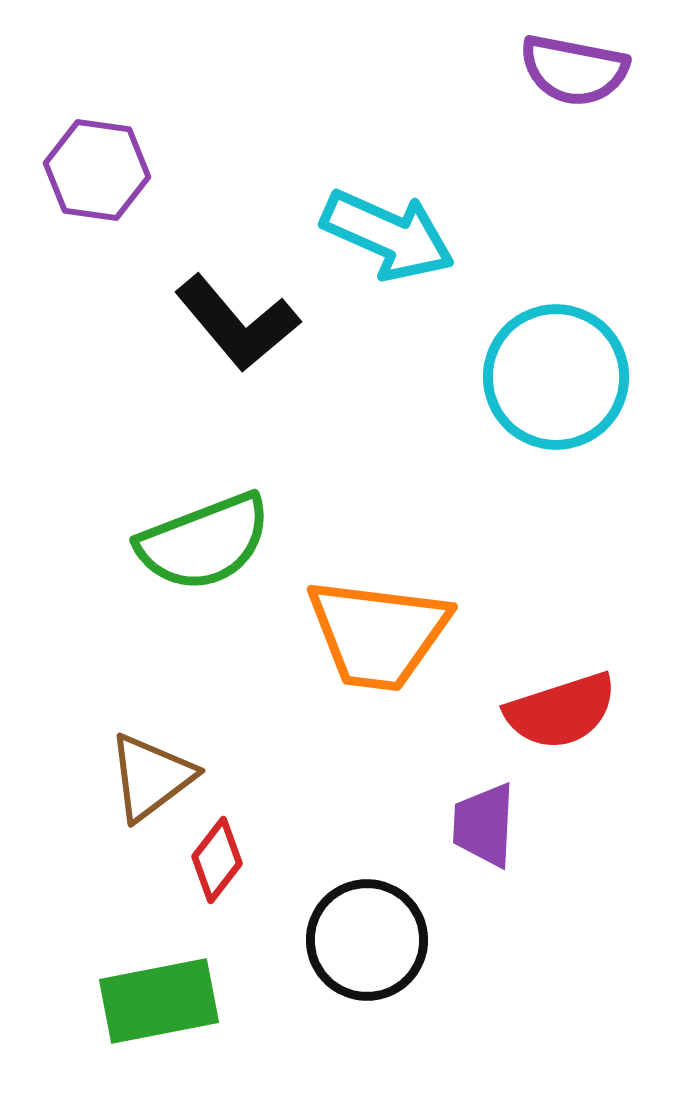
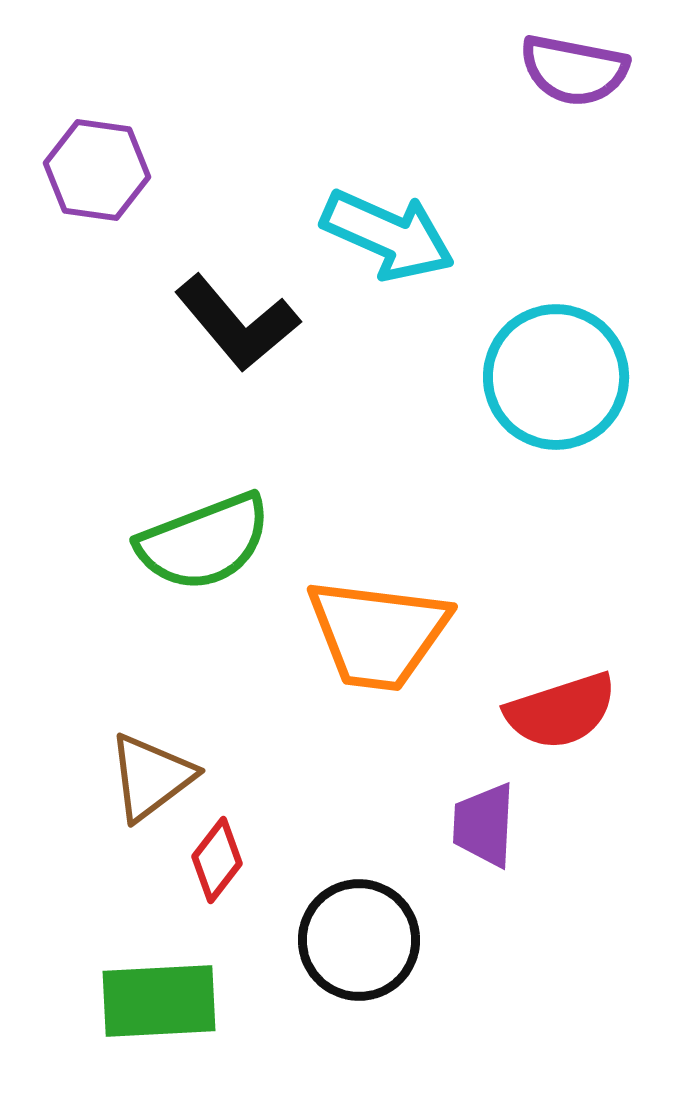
black circle: moved 8 px left
green rectangle: rotated 8 degrees clockwise
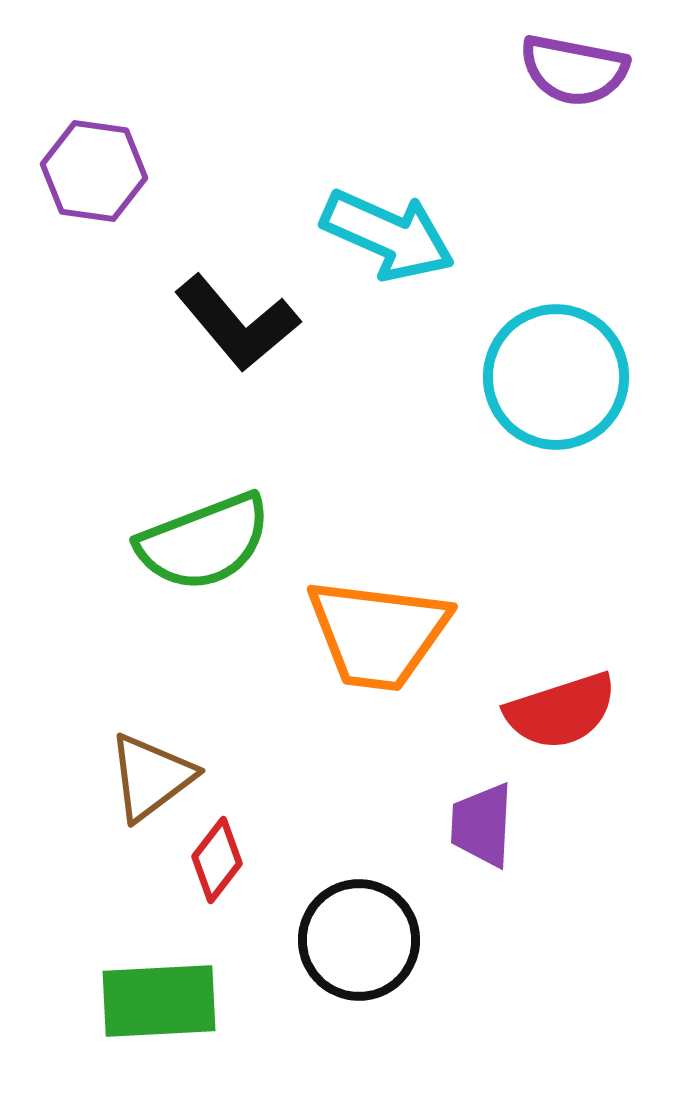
purple hexagon: moved 3 px left, 1 px down
purple trapezoid: moved 2 px left
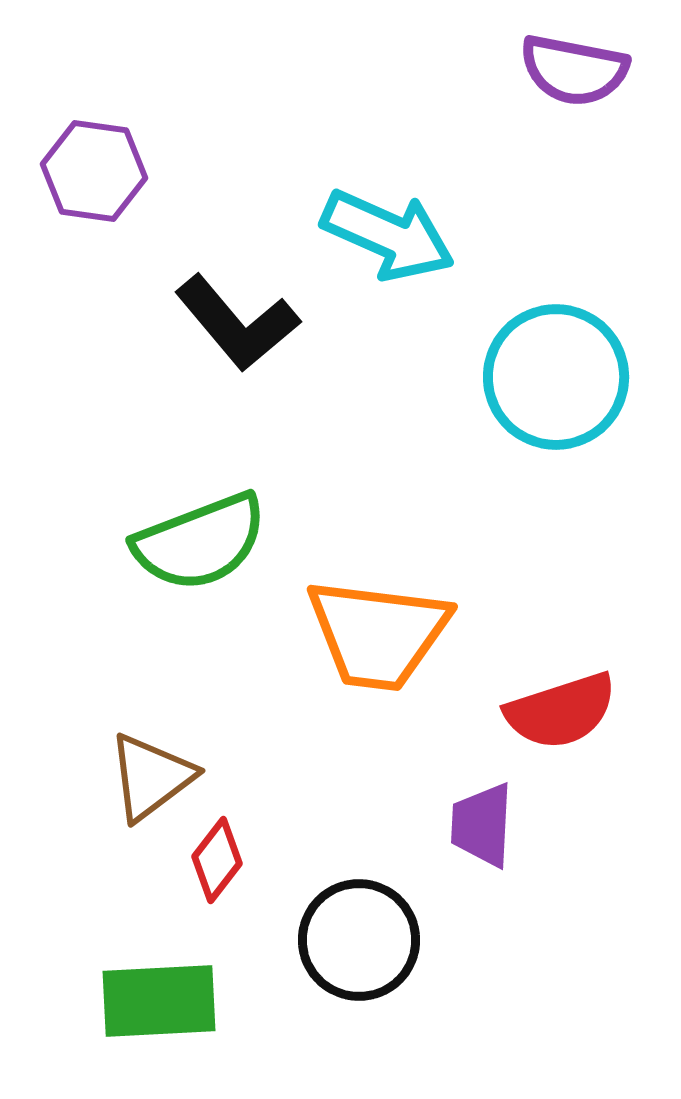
green semicircle: moved 4 px left
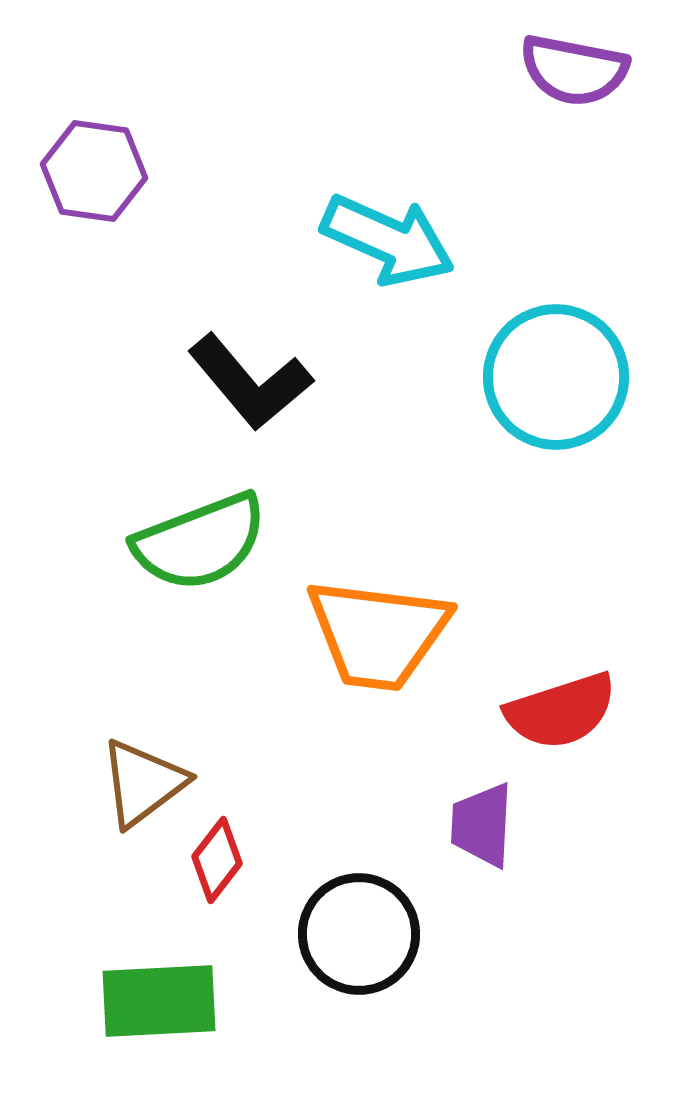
cyan arrow: moved 5 px down
black L-shape: moved 13 px right, 59 px down
brown triangle: moved 8 px left, 6 px down
black circle: moved 6 px up
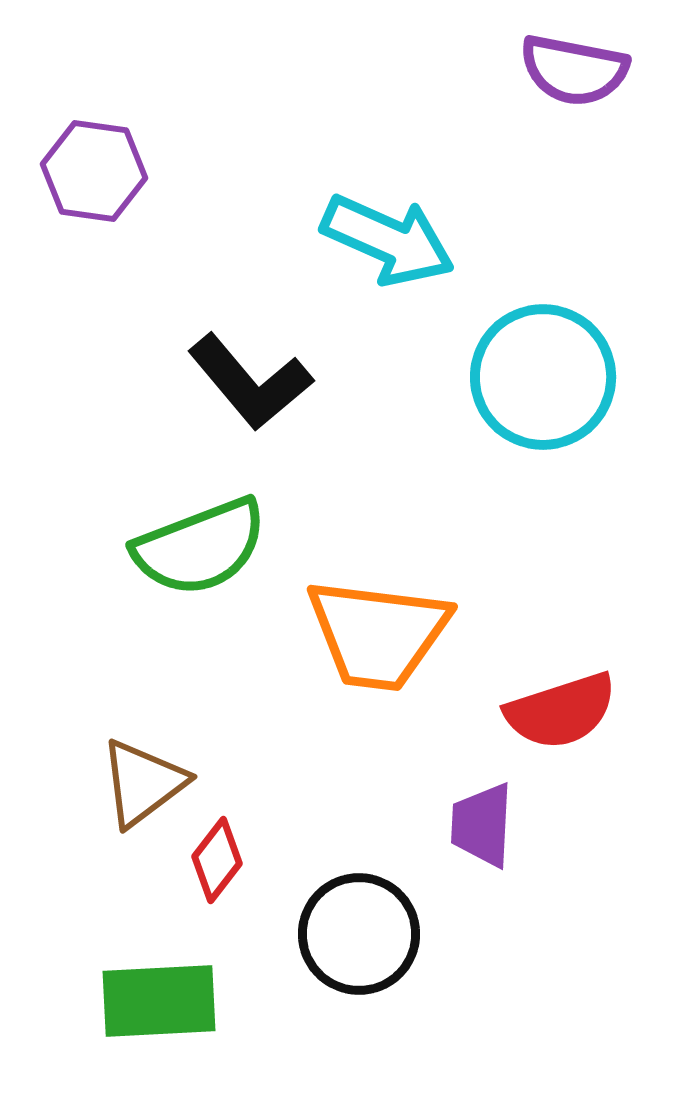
cyan circle: moved 13 px left
green semicircle: moved 5 px down
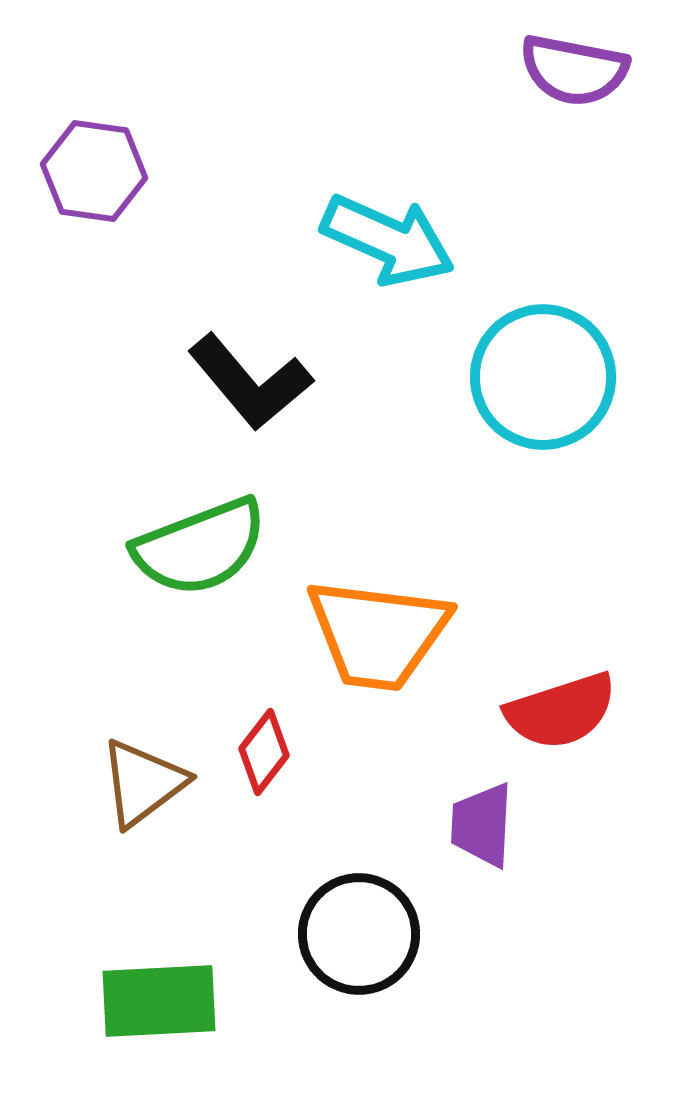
red diamond: moved 47 px right, 108 px up
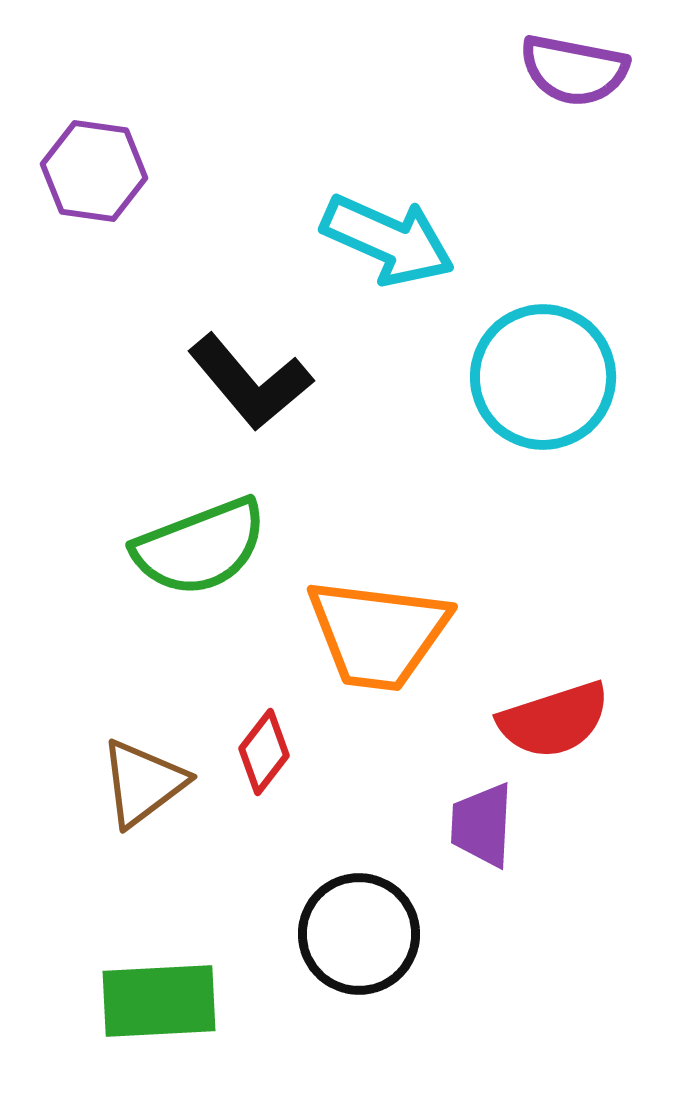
red semicircle: moved 7 px left, 9 px down
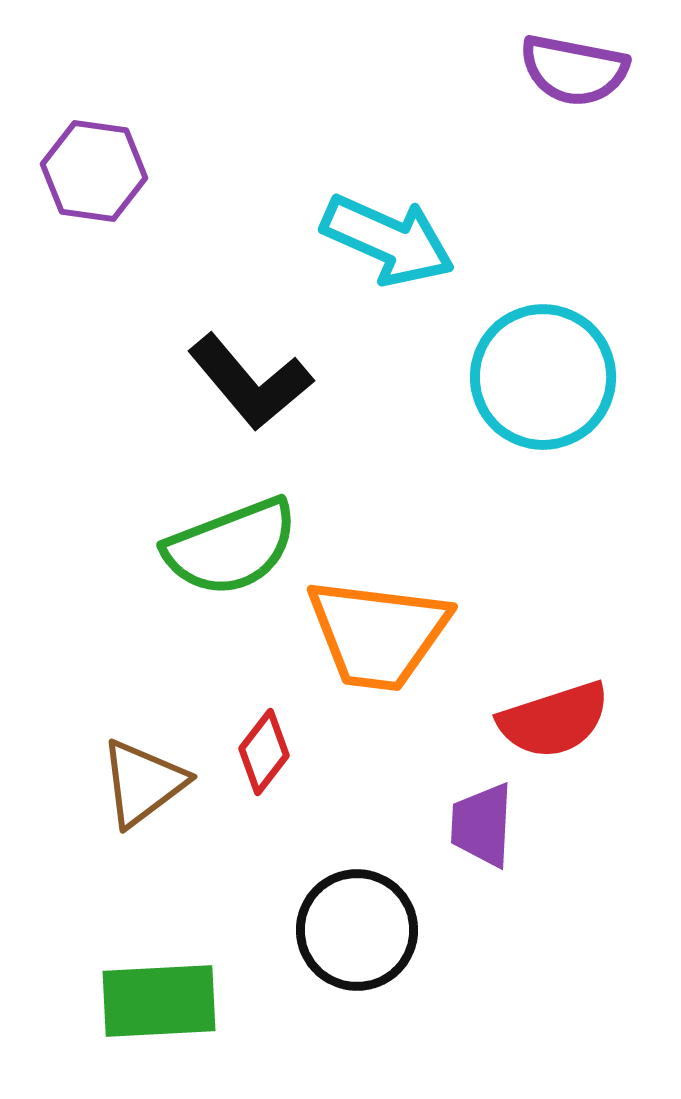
green semicircle: moved 31 px right
black circle: moved 2 px left, 4 px up
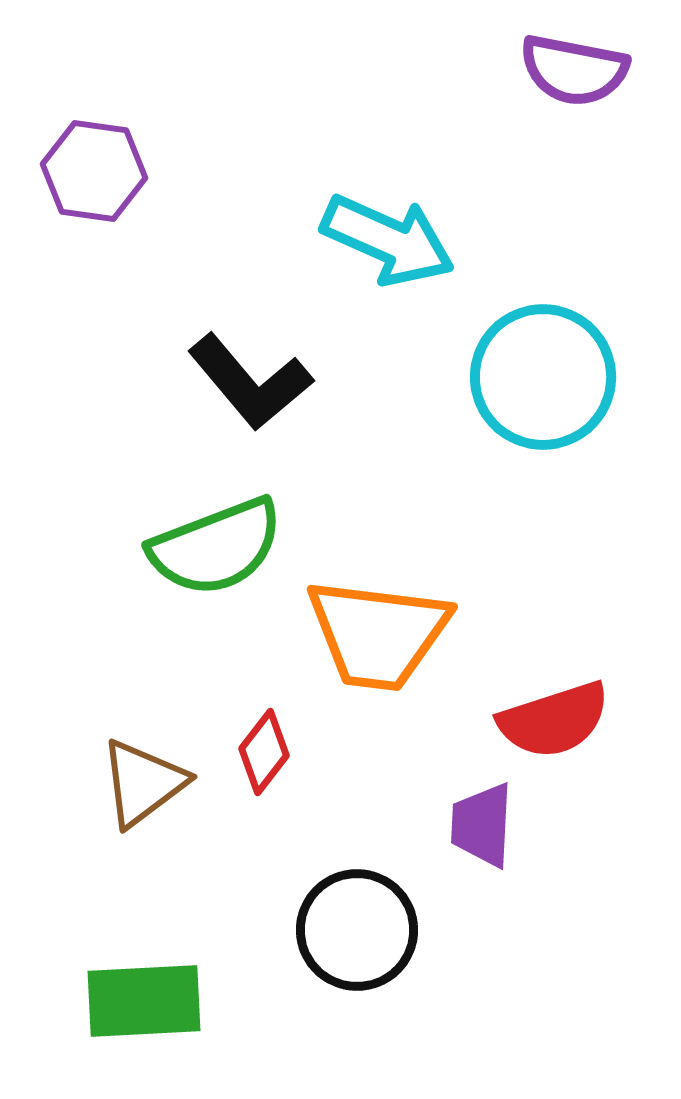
green semicircle: moved 15 px left
green rectangle: moved 15 px left
